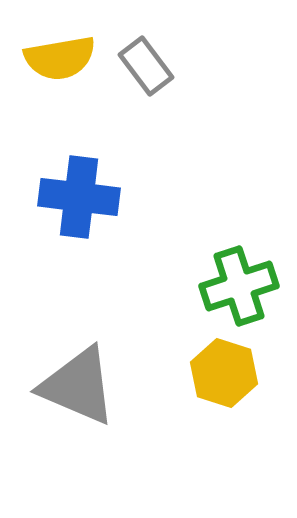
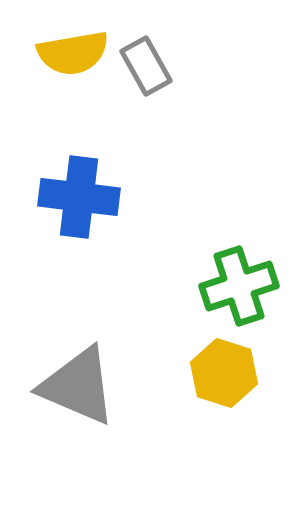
yellow semicircle: moved 13 px right, 5 px up
gray rectangle: rotated 8 degrees clockwise
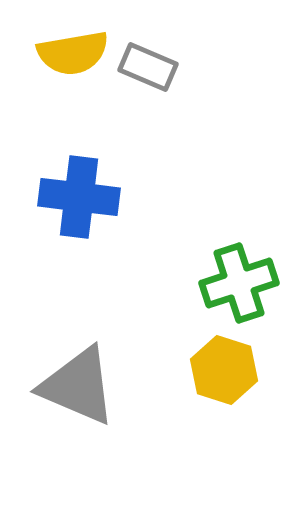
gray rectangle: moved 2 px right, 1 px down; rotated 38 degrees counterclockwise
green cross: moved 3 px up
yellow hexagon: moved 3 px up
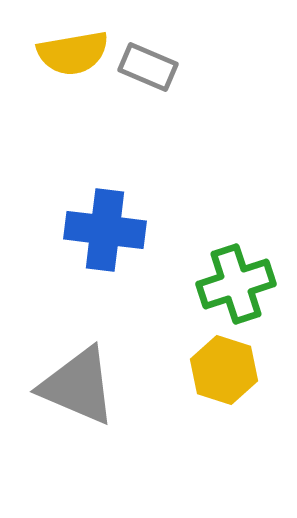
blue cross: moved 26 px right, 33 px down
green cross: moved 3 px left, 1 px down
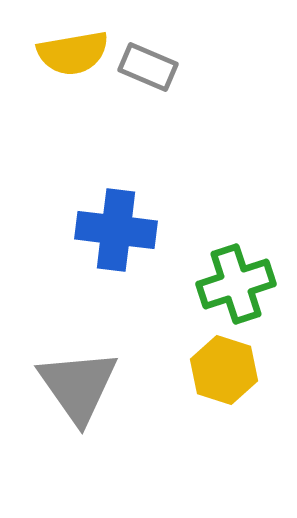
blue cross: moved 11 px right
gray triangle: rotated 32 degrees clockwise
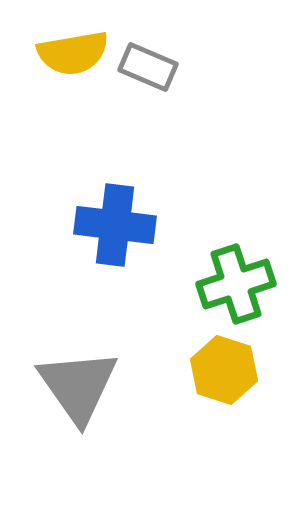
blue cross: moved 1 px left, 5 px up
